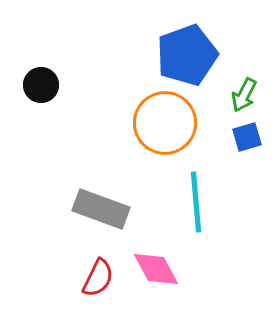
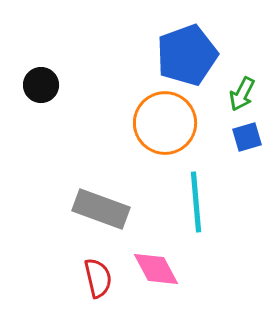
green arrow: moved 2 px left, 1 px up
red semicircle: rotated 39 degrees counterclockwise
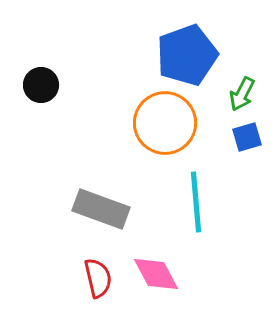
pink diamond: moved 5 px down
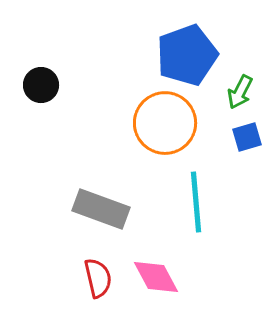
green arrow: moved 2 px left, 2 px up
pink diamond: moved 3 px down
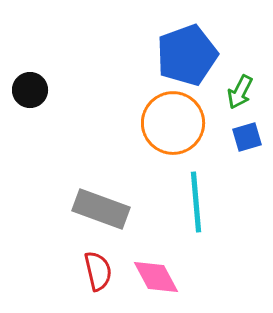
black circle: moved 11 px left, 5 px down
orange circle: moved 8 px right
red semicircle: moved 7 px up
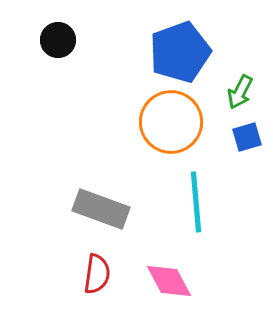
blue pentagon: moved 7 px left, 3 px up
black circle: moved 28 px right, 50 px up
orange circle: moved 2 px left, 1 px up
red semicircle: moved 1 px left, 3 px down; rotated 21 degrees clockwise
pink diamond: moved 13 px right, 4 px down
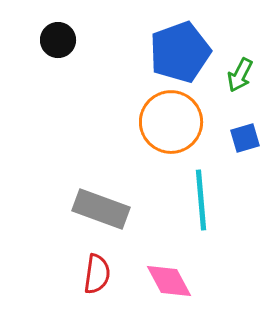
green arrow: moved 17 px up
blue square: moved 2 px left, 1 px down
cyan line: moved 5 px right, 2 px up
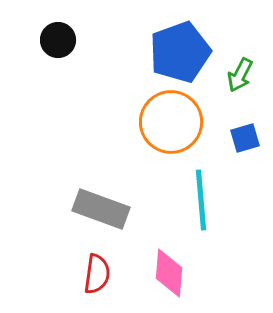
pink diamond: moved 8 px up; rotated 33 degrees clockwise
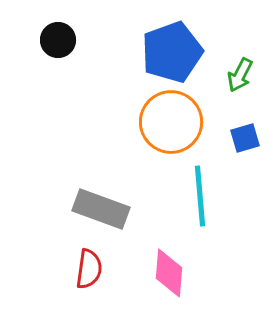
blue pentagon: moved 8 px left
cyan line: moved 1 px left, 4 px up
red semicircle: moved 8 px left, 5 px up
